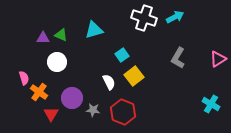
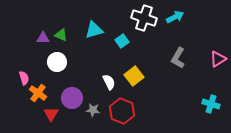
cyan square: moved 14 px up
orange cross: moved 1 px left, 1 px down
cyan cross: rotated 12 degrees counterclockwise
red hexagon: moved 1 px left, 1 px up
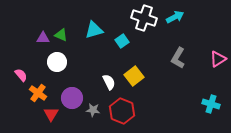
pink semicircle: moved 3 px left, 3 px up; rotated 24 degrees counterclockwise
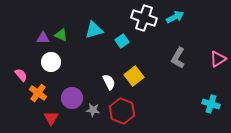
white circle: moved 6 px left
red triangle: moved 4 px down
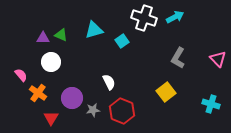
pink triangle: rotated 42 degrees counterclockwise
yellow square: moved 32 px right, 16 px down
gray star: rotated 16 degrees counterclockwise
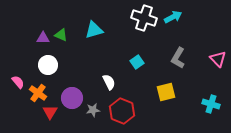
cyan arrow: moved 2 px left
cyan square: moved 15 px right, 21 px down
white circle: moved 3 px left, 3 px down
pink semicircle: moved 3 px left, 7 px down
yellow square: rotated 24 degrees clockwise
red triangle: moved 1 px left, 6 px up
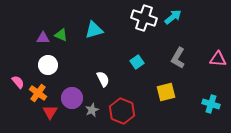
cyan arrow: rotated 12 degrees counterclockwise
pink triangle: rotated 42 degrees counterclockwise
white semicircle: moved 6 px left, 3 px up
gray star: moved 1 px left; rotated 16 degrees counterclockwise
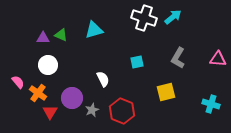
cyan square: rotated 24 degrees clockwise
